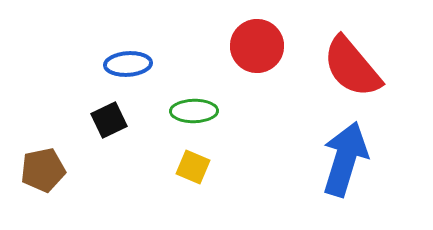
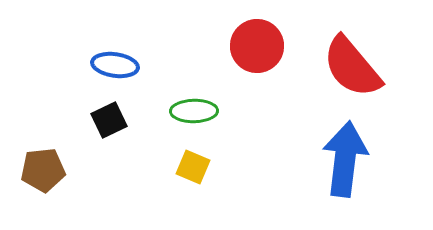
blue ellipse: moved 13 px left, 1 px down; rotated 12 degrees clockwise
blue arrow: rotated 10 degrees counterclockwise
brown pentagon: rotated 6 degrees clockwise
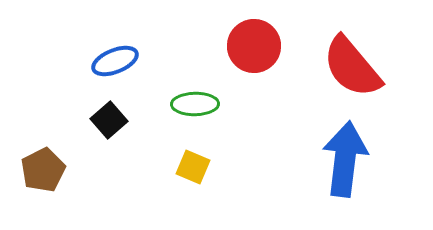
red circle: moved 3 px left
blue ellipse: moved 4 px up; rotated 30 degrees counterclockwise
green ellipse: moved 1 px right, 7 px up
black square: rotated 15 degrees counterclockwise
brown pentagon: rotated 21 degrees counterclockwise
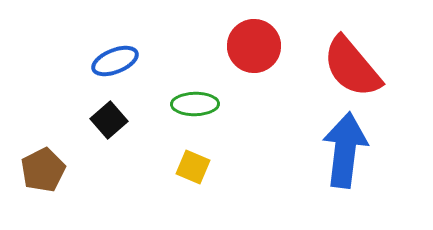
blue arrow: moved 9 px up
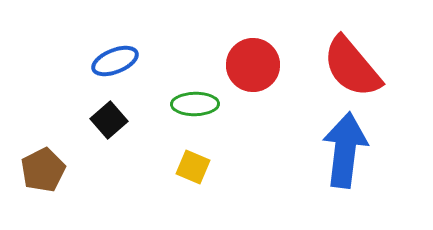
red circle: moved 1 px left, 19 px down
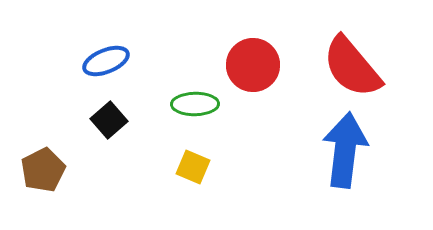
blue ellipse: moved 9 px left
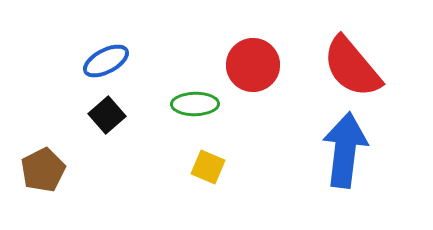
blue ellipse: rotated 6 degrees counterclockwise
black square: moved 2 px left, 5 px up
yellow square: moved 15 px right
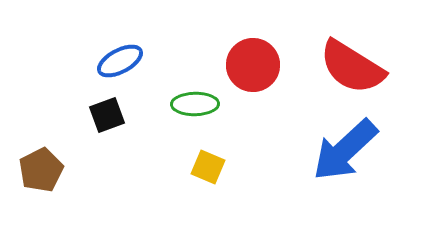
blue ellipse: moved 14 px right
red semicircle: rotated 18 degrees counterclockwise
black square: rotated 21 degrees clockwise
blue arrow: rotated 140 degrees counterclockwise
brown pentagon: moved 2 px left
